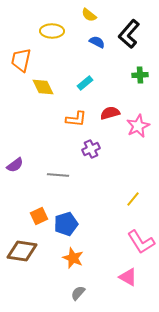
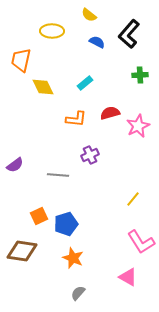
purple cross: moved 1 px left, 6 px down
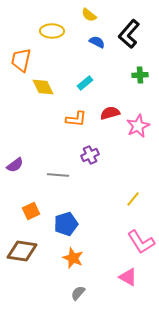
orange square: moved 8 px left, 5 px up
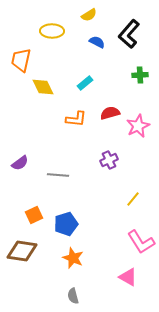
yellow semicircle: rotated 70 degrees counterclockwise
purple cross: moved 19 px right, 5 px down
purple semicircle: moved 5 px right, 2 px up
orange square: moved 3 px right, 4 px down
gray semicircle: moved 5 px left, 3 px down; rotated 56 degrees counterclockwise
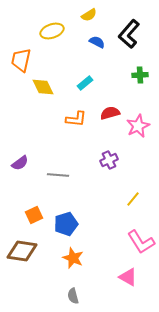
yellow ellipse: rotated 20 degrees counterclockwise
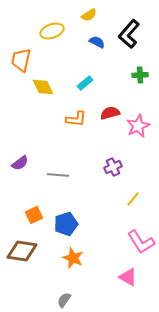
purple cross: moved 4 px right, 7 px down
gray semicircle: moved 9 px left, 4 px down; rotated 49 degrees clockwise
